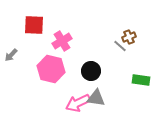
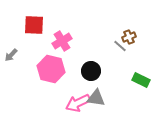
green rectangle: rotated 18 degrees clockwise
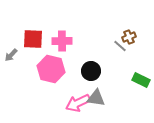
red square: moved 1 px left, 14 px down
pink cross: rotated 30 degrees clockwise
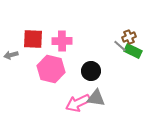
gray arrow: rotated 32 degrees clockwise
green rectangle: moved 8 px left, 29 px up
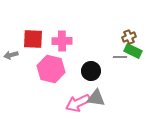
gray line: moved 11 px down; rotated 40 degrees counterclockwise
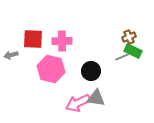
gray line: moved 2 px right; rotated 24 degrees counterclockwise
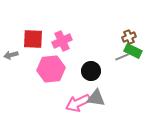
pink cross: rotated 24 degrees counterclockwise
pink hexagon: rotated 20 degrees counterclockwise
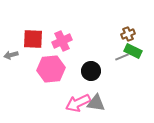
brown cross: moved 1 px left, 3 px up
gray triangle: moved 5 px down
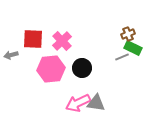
pink cross: rotated 18 degrees counterclockwise
green rectangle: moved 3 px up
black circle: moved 9 px left, 3 px up
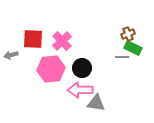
gray line: rotated 24 degrees clockwise
pink arrow: moved 2 px right, 13 px up; rotated 25 degrees clockwise
